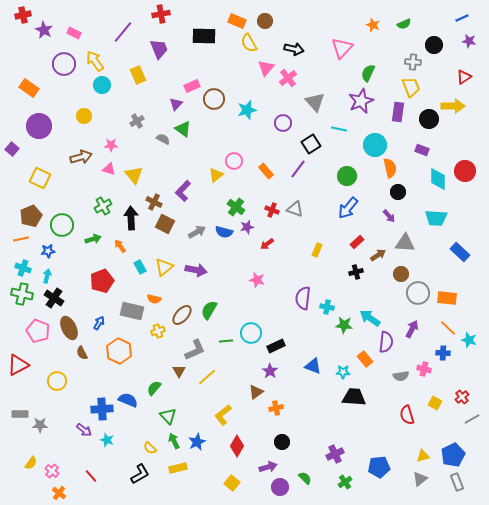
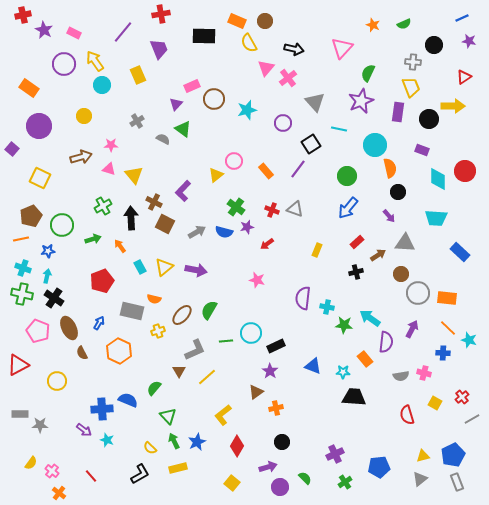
pink cross at (424, 369): moved 4 px down
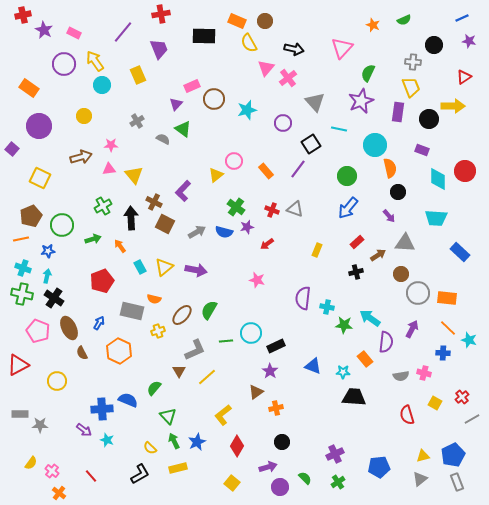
green semicircle at (404, 24): moved 4 px up
pink triangle at (109, 169): rotated 24 degrees counterclockwise
green cross at (345, 482): moved 7 px left
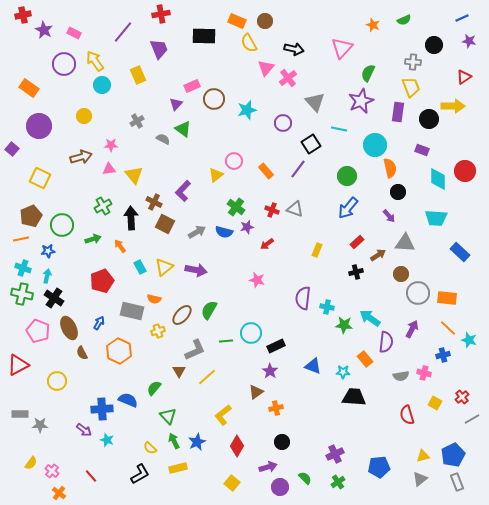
blue cross at (443, 353): moved 2 px down; rotated 16 degrees counterclockwise
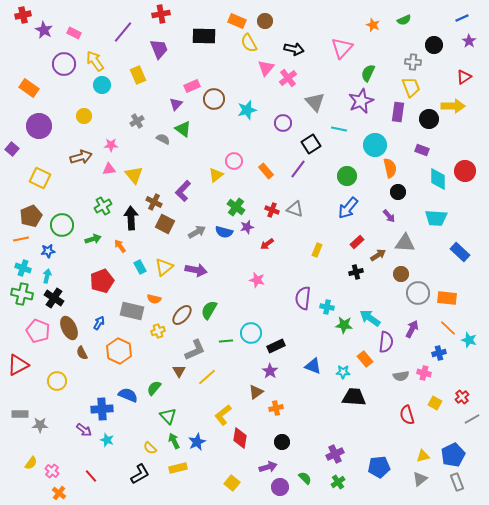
purple star at (469, 41): rotated 24 degrees clockwise
blue cross at (443, 355): moved 4 px left, 2 px up
blue semicircle at (128, 400): moved 5 px up
red diamond at (237, 446): moved 3 px right, 8 px up; rotated 20 degrees counterclockwise
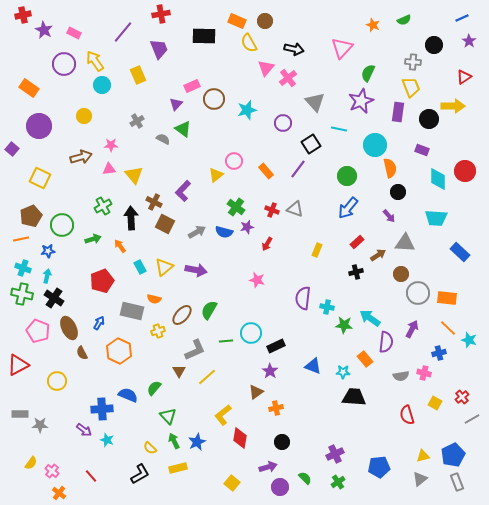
red arrow at (267, 244): rotated 24 degrees counterclockwise
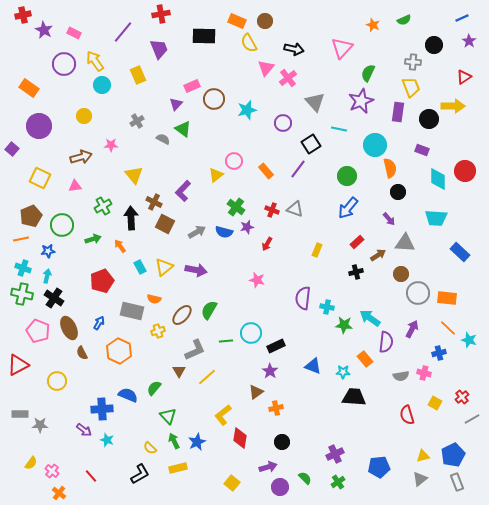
pink triangle at (109, 169): moved 34 px left, 17 px down
purple arrow at (389, 216): moved 3 px down
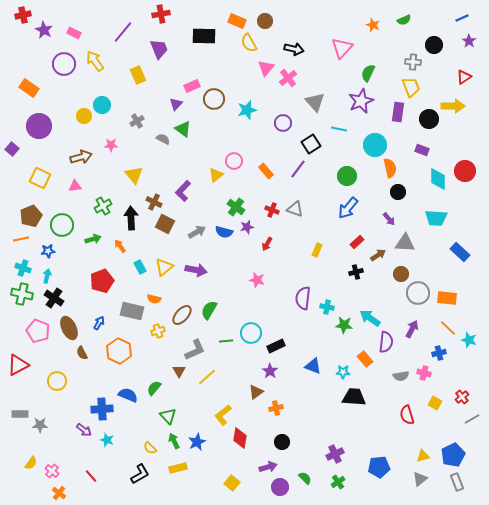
cyan circle at (102, 85): moved 20 px down
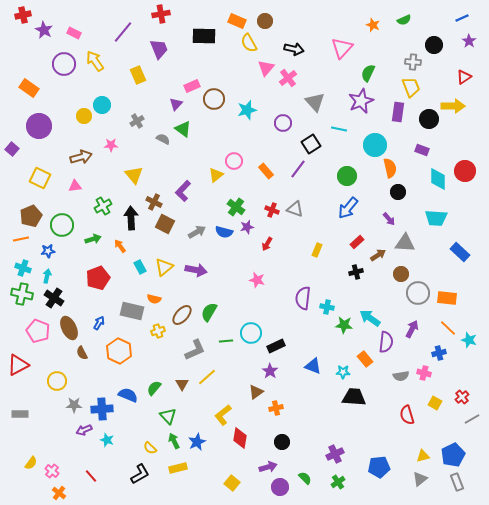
red pentagon at (102, 281): moved 4 px left, 3 px up
green semicircle at (209, 310): moved 2 px down
brown triangle at (179, 371): moved 3 px right, 13 px down
gray star at (40, 425): moved 34 px right, 20 px up
purple arrow at (84, 430): rotated 119 degrees clockwise
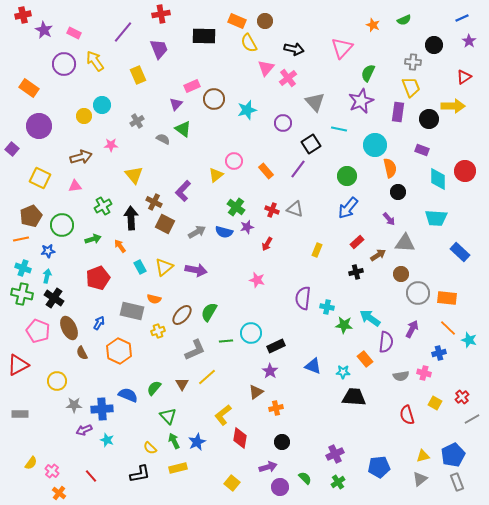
black L-shape at (140, 474): rotated 20 degrees clockwise
